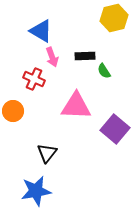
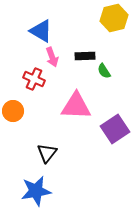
purple square: rotated 16 degrees clockwise
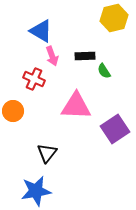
pink arrow: moved 1 px up
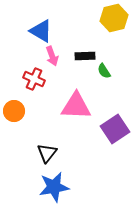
orange circle: moved 1 px right
blue star: moved 18 px right, 4 px up
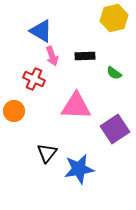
green semicircle: moved 10 px right, 2 px down; rotated 21 degrees counterclockwise
blue star: moved 25 px right, 18 px up
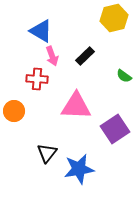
black rectangle: rotated 42 degrees counterclockwise
green semicircle: moved 10 px right, 3 px down
red cross: moved 3 px right; rotated 20 degrees counterclockwise
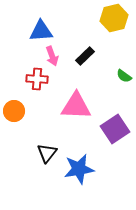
blue triangle: rotated 35 degrees counterclockwise
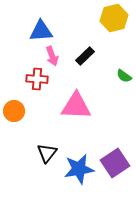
purple square: moved 34 px down
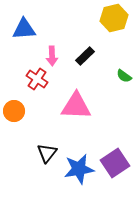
blue triangle: moved 17 px left, 2 px up
pink arrow: rotated 18 degrees clockwise
red cross: rotated 30 degrees clockwise
